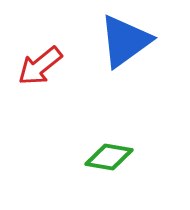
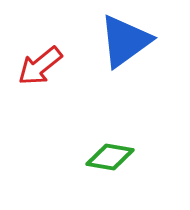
green diamond: moved 1 px right
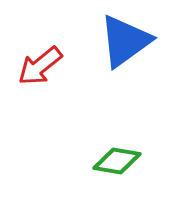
green diamond: moved 7 px right, 4 px down
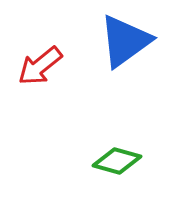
green diamond: rotated 6 degrees clockwise
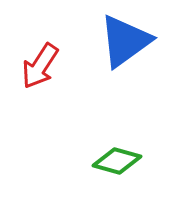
red arrow: rotated 18 degrees counterclockwise
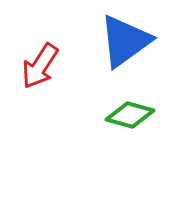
green diamond: moved 13 px right, 46 px up
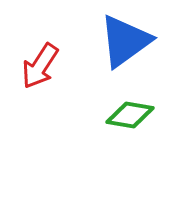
green diamond: rotated 6 degrees counterclockwise
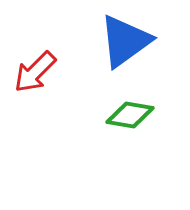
red arrow: moved 5 px left, 6 px down; rotated 12 degrees clockwise
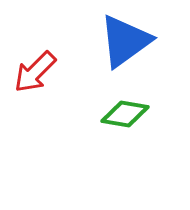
green diamond: moved 5 px left, 1 px up
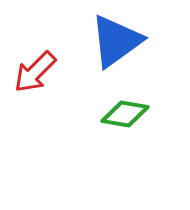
blue triangle: moved 9 px left
